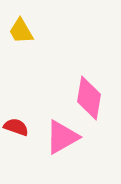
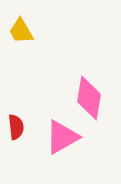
red semicircle: rotated 65 degrees clockwise
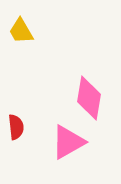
pink triangle: moved 6 px right, 5 px down
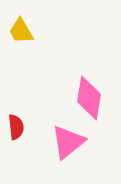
pink triangle: rotated 9 degrees counterclockwise
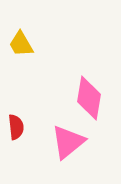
yellow trapezoid: moved 13 px down
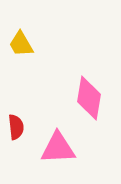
pink triangle: moved 10 px left, 6 px down; rotated 36 degrees clockwise
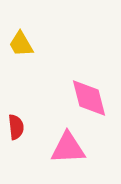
pink diamond: rotated 24 degrees counterclockwise
pink triangle: moved 10 px right
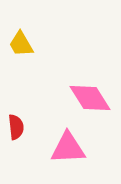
pink diamond: moved 1 px right; rotated 18 degrees counterclockwise
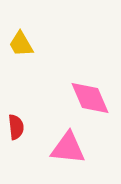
pink diamond: rotated 9 degrees clockwise
pink triangle: rotated 9 degrees clockwise
